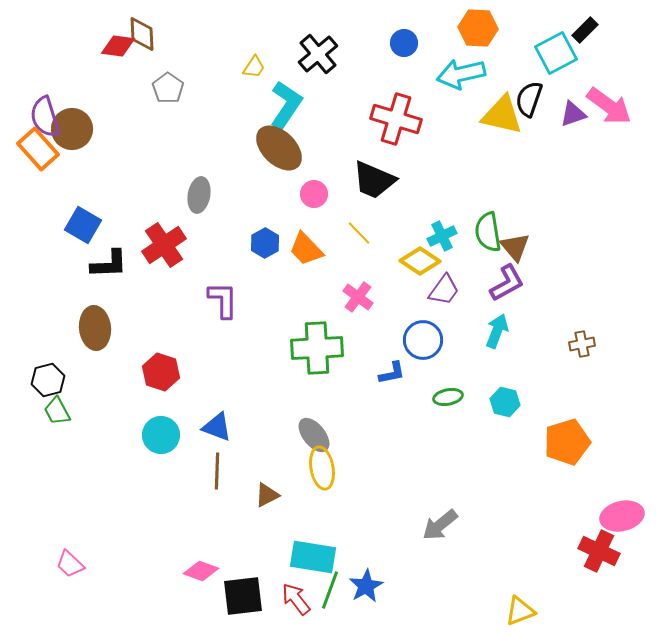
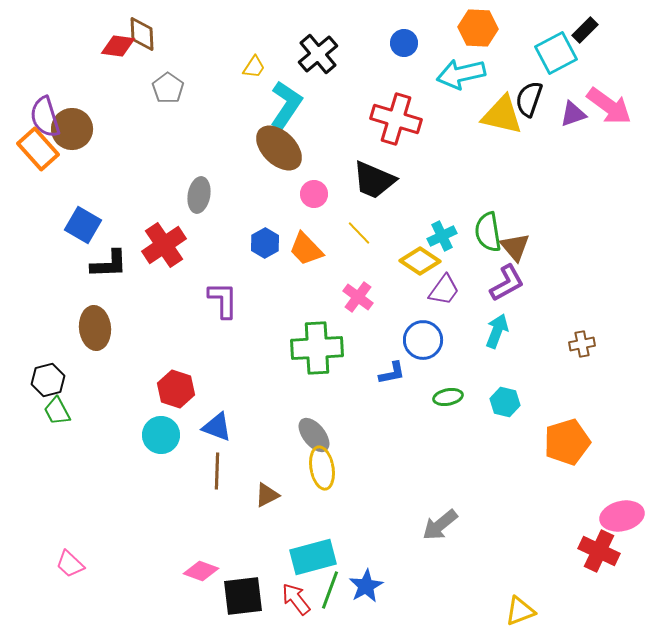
red hexagon at (161, 372): moved 15 px right, 17 px down
cyan rectangle at (313, 557): rotated 24 degrees counterclockwise
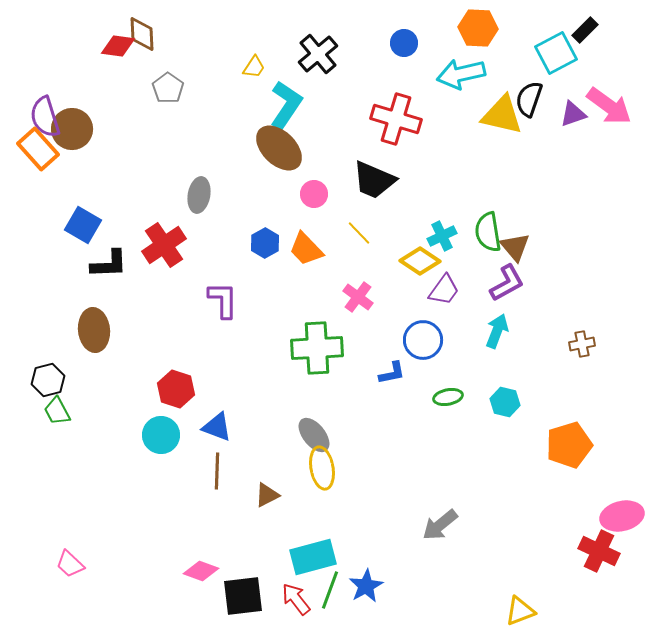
brown ellipse at (95, 328): moved 1 px left, 2 px down
orange pentagon at (567, 442): moved 2 px right, 3 px down
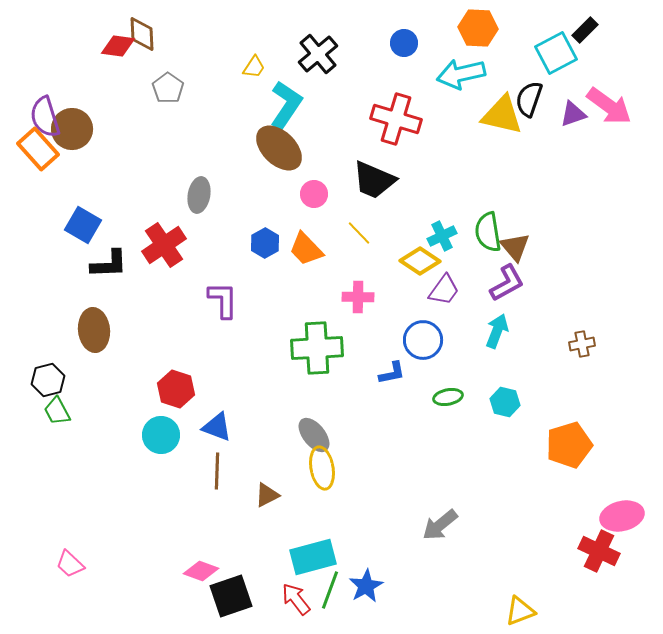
pink cross at (358, 297): rotated 36 degrees counterclockwise
black square at (243, 596): moved 12 px left; rotated 12 degrees counterclockwise
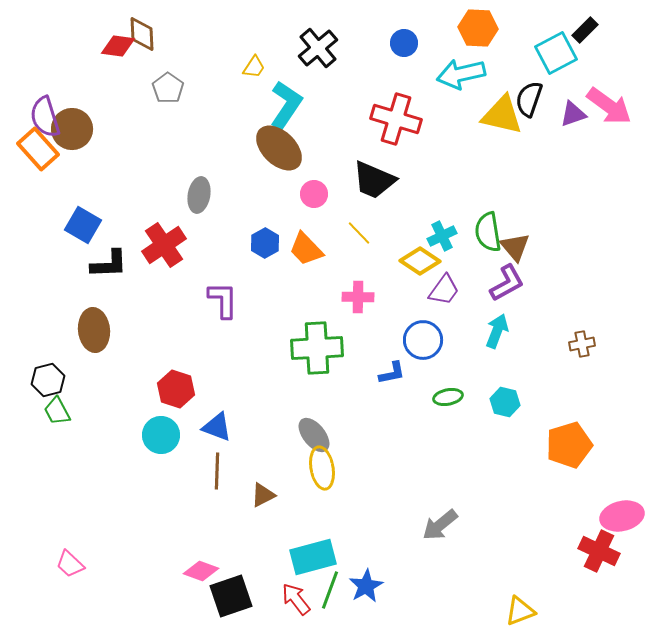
black cross at (318, 54): moved 6 px up
brown triangle at (267, 495): moved 4 px left
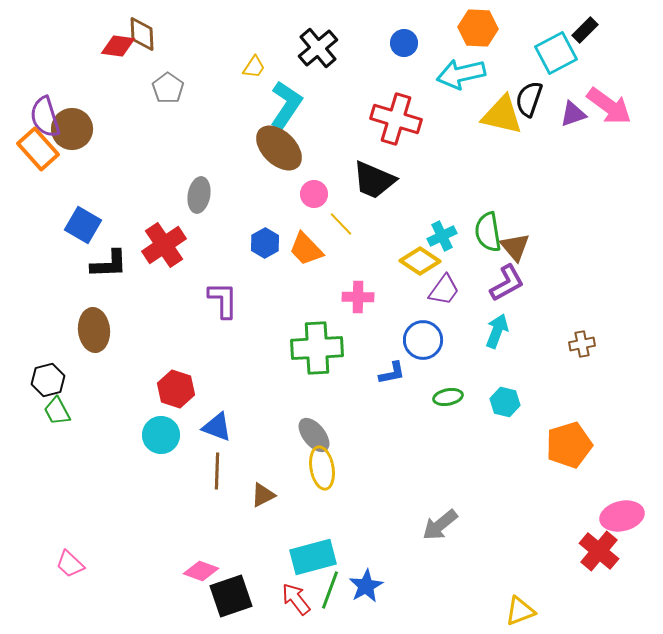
yellow line at (359, 233): moved 18 px left, 9 px up
red cross at (599, 551): rotated 15 degrees clockwise
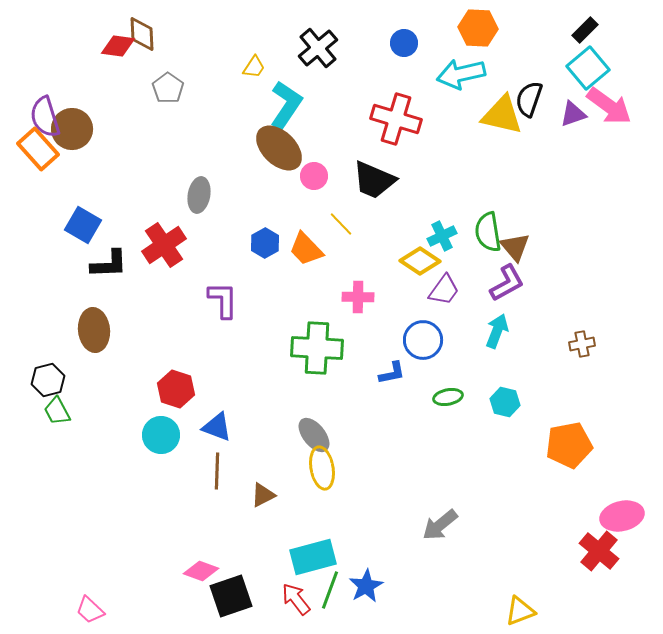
cyan square at (556, 53): moved 32 px right, 15 px down; rotated 12 degrees counterclockwise
pink circle at (314, 194): moved 18 px up
green cross at (317, 348): rotated 6 degrees clockwise
orange pentagon at (569, 445): rotated 6 degrees clockwise
pink trapezoid at (70, 564): moved 20 px right, 46 px down
